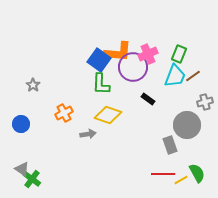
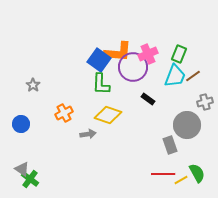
green cross: moved 2 px left
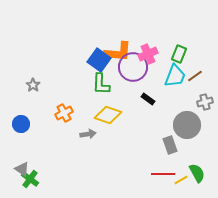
brown line: moved 2 px right
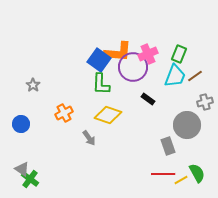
gray arrow: moved 1 px right, 4 px down; rotated 63 degrees clockwise
gray rectangle: moved 2 px left, 1 px down
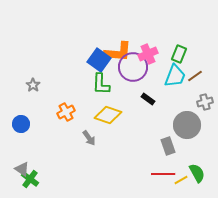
orange cross: moved 2 px right, 1 px up
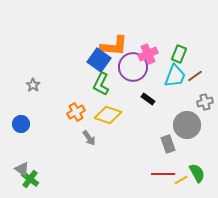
orange L-shape: moved 4 px left, 6 px up
green L-shape: rotated 25 degrees clockwise
orange cross: moved 10 px right
gray rectangle: moved 2 px up
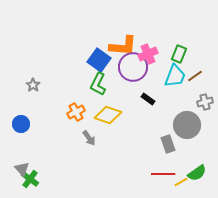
orange L-shape: moved 9 px right
green L-shape: moved 3 px left
gray triangle: rotated 14 degrees clockwise
green semicircle: rotated 84 degrees clockwise
yellow line: moved 2 px down
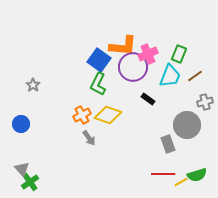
cyan trapezoid: moved 5 px left
orange cross: moved 6 px right, 3 px down
green semicircle: moved 2 px down; rotated 18 degrees clockwise
green cross: moved 3 px down; rotated 18 degrees clockwise
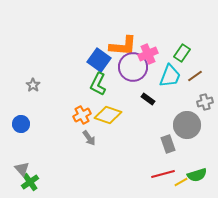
green rectangle: moved 3 px right, 1 px up; rotated 12 degrees clockwise
red line: rotated 15 degrees counterclockwise
